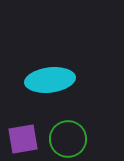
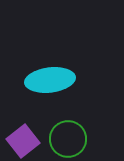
purple square: moved 2 px down; rotated 28 degrees counterclockwise
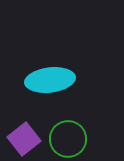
purple square: moved 1 px right, 2 px up
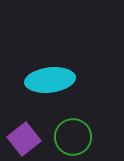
green circle: moved 5 px right, 2 px up
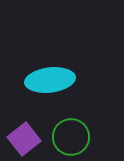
green circle: moved 2 px left
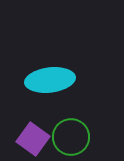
purple square: moved 9 px right; rotated 16 degrees counterclockwise
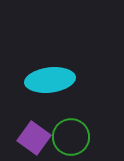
purple square: moved 1 px right, 1 px up
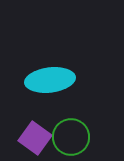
purple square: moved 1 px right
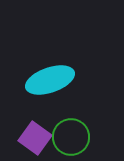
cyan ellipse: rotated 12 degrees counterclockwise
